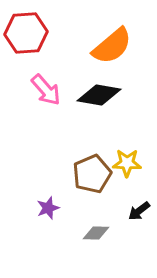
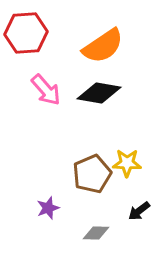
orange semicircle: moved 9 px left; rotated 6 degrees clockwise
black diamond: moved 2 px up
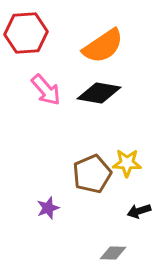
black arrow: rotated 20 degrees clockwise
gray diamond: moved 17 px right, 20 px down
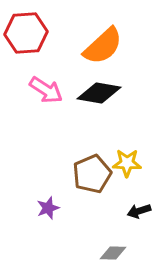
orange semicircle: rotated 9 degrees counterclockwise
pink arrow: rotated 16 degrees counterclockwise
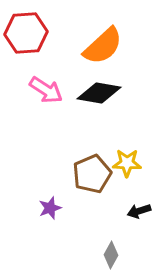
purple star: moved 2 px right
gray diamond: moved 2 px left, 2 px down; rotated 64 degrees counterclockwise
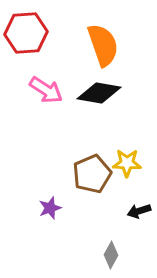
orange semicircle: moved 1 px up; rotated 66 degrees counterclockwise
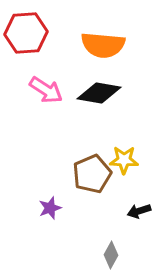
orange semicircle: rotated 114 degrees clockwise
yellow star: moved 3 px left, 3 px up
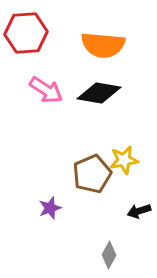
yellow star: rotated 12 degrees counterclockwise
gray diamond: moved 2 px left
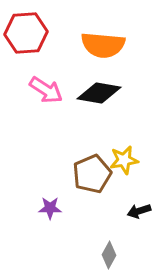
purple star: rotated 20 degrees clockwise
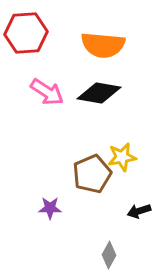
pink arrow: moved 1 px right, 2 px down
yellow star: moved 2 px left, 3 px up
